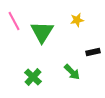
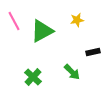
green triangle: moved 1 px up; rotated 30 degrees clockwise
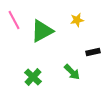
pink line: moved 1 px up
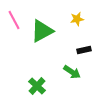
yellow star: moved 1 px up
black rectangle: moved 9 px left, 2 px up
green arrow: rotated 12 degrees counterclockwise
green cross: moved 4 px right, 9 px down
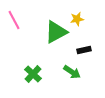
green triangle: moved 14 px right, 1 px down
green cross: moved 4 px left, 12 px up
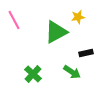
yellow star: moved 1 px right, 2 px up
black rectangle: moved 2 px right, 3 px down
